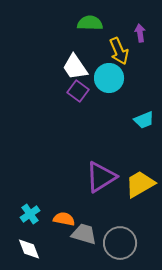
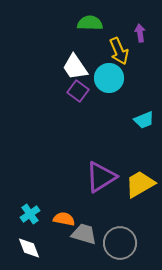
white diamond: moved 1 px up
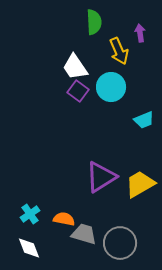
green semicircle: moved 4 px right, 1 px up; rotated 85 degrees clockwise
cyan circle: moved 2 px right, 9 px down
